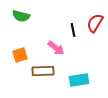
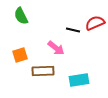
green semicircle: rotated 48 degrees clockwise
red semicircle: rotated 36 degrees clockwise
black line: rotated 64 degrees counterclockwise
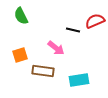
red semicircle: moved 2 px up
brown rectangle: rotated 10 degrees clockwise
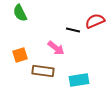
green semicircle: moved 1 px left, 3 px up
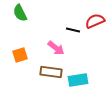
brown rectangle: moved 8 px right, 1 px down
cyan rectangle: moved 1 px left
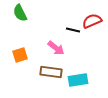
red semicircle: moved 3 px left
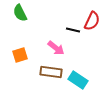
red semicircle: rotated 138 degrees clockwise
cyan rectangle: rotated 42 degrees clockwise
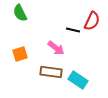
orange square: moved 1 px up
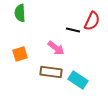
green semicircle: rotated 24 degrees clockwise
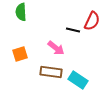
green semicircle: moved 1 px right, 1 px up
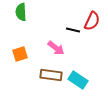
brown rectangle: moved 3 px down
